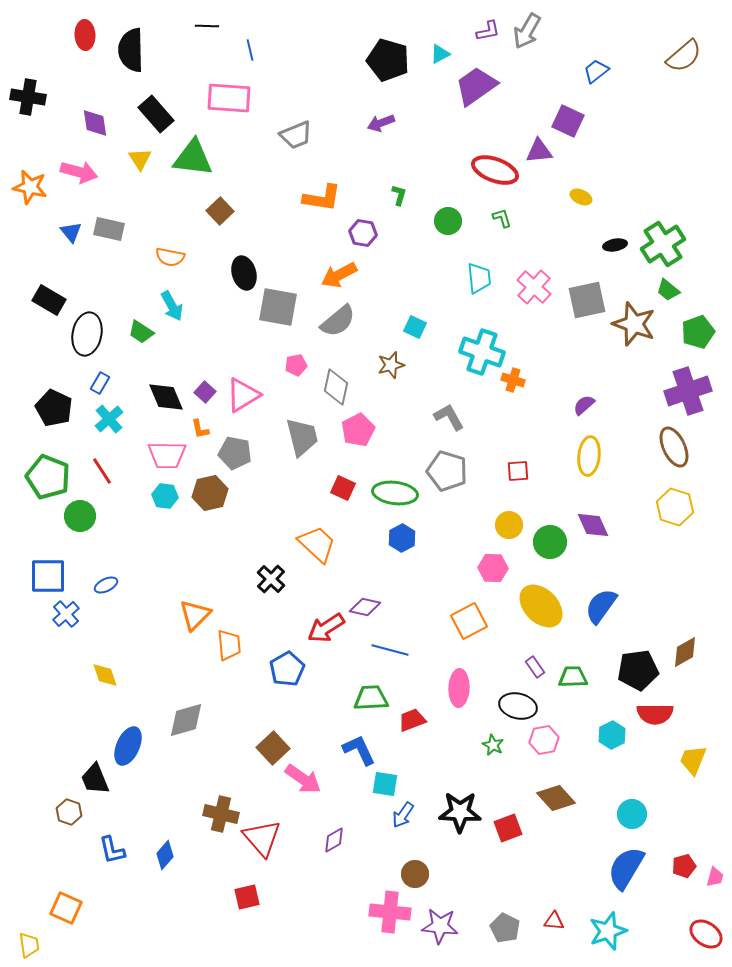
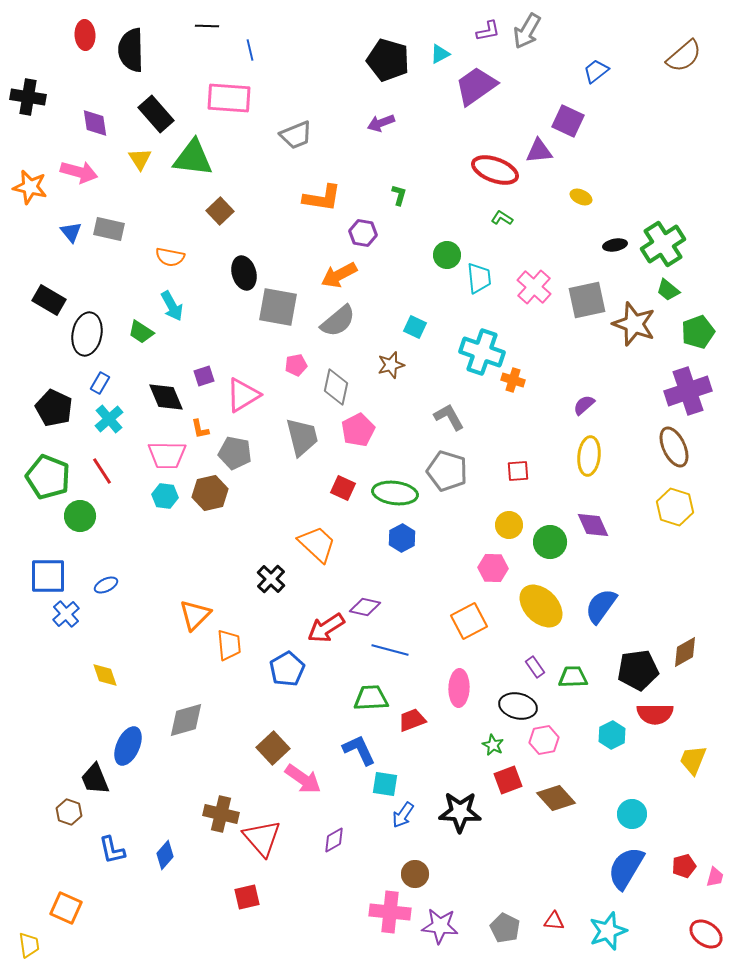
green L-shape at (502, 218): rotated 40 degrees counterclockwise
green circle at (448, 221): moved 1 px left, 34 px down
purple square at (205, 392): moved 1 px left, 16 px up; rotated 30 degrees clockwise
red square at (508, 828): moved 48 px up
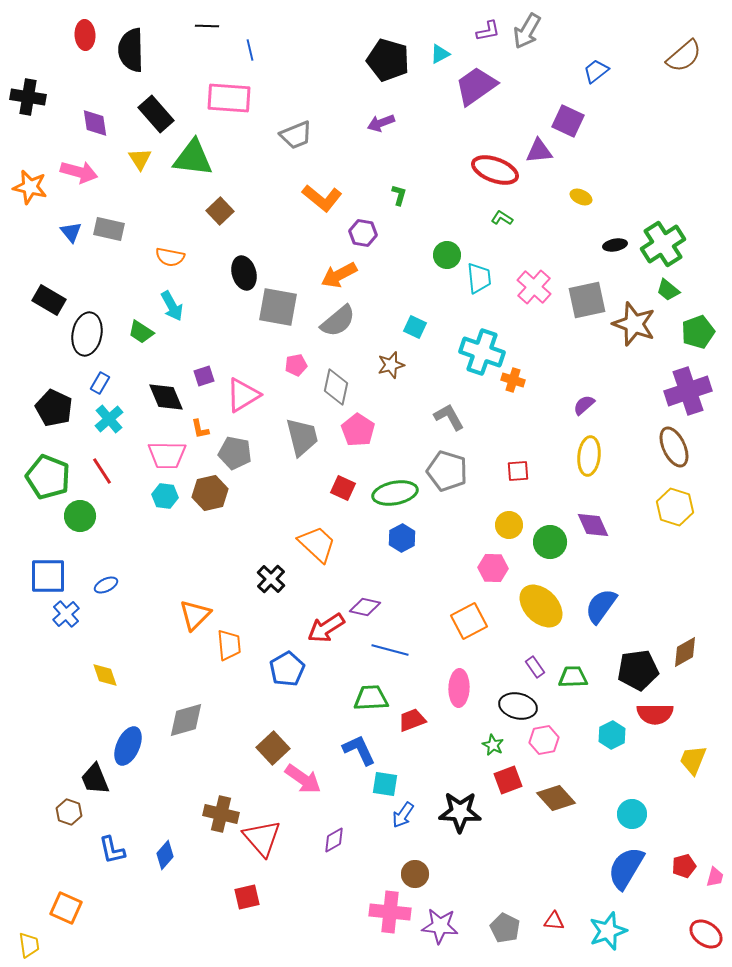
orange L-shape at (322, 198): rotated 30 degrees clockwise
pink pentagon at (358, 430): rotated 12 degrees counterclockwise
green ellipse at (395, 493): rotated 18 degrees counterclockwise
